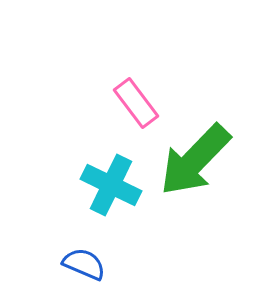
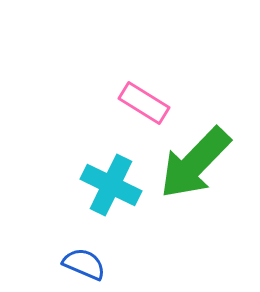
pink rectangle: moved 8 px right; rotated 21 degrees counterclockwise
green arrow: moved 3 px down
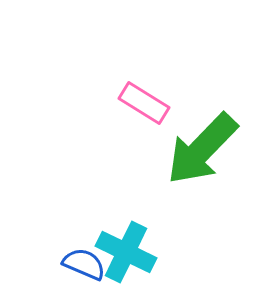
green arrow: moved 7 px right, 14 px up
cyan cross: moved 15 px right, 67 px down
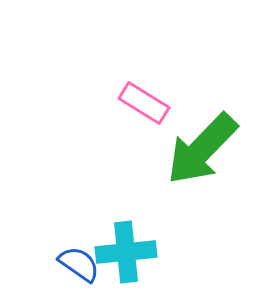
cyan cross: rotated 32 degrees counterclockwise
blue semicircle: moved 5 px left; rotated 12 degrees clockwise
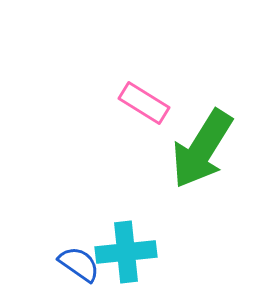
green arrow: rotated 12 degrees counterclockwise
